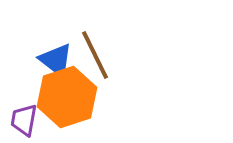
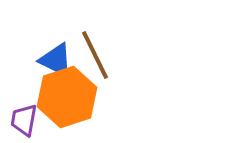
blue triangle: rotated 12 degrees counterclockwise
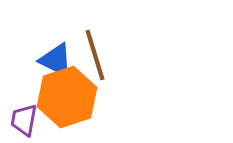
brown line: rotated 9 degrees clockwise
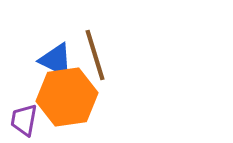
orange hexagon: rotated 10 degrees clockwise
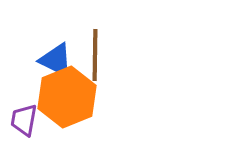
brown line: rotated 18 degrees clockwise
orange hexagon: rotated 14 degrees counterclockwise
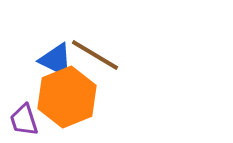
brown line: rotated 60 degrees counterclockwise
purple trapezoid: rotated 28 degrees counterclockwise
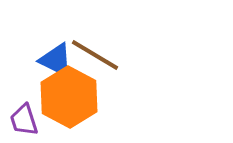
orange hexagon: moved 2 px right; rotated 10 degrees counterclockwise
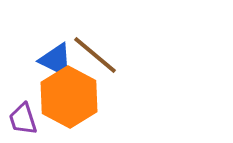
brown line: rotated 9 degrees clockwise
purple trapezoid: moved 1 px left, 1 px up
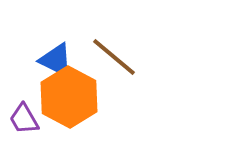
brown line: moved 19 px right, 2 px down
purple trapezoid: moved 1 px right; rotated 12 degrees counterclockwise
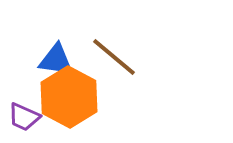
blue triangle: rotated 18 degrees counterclockwise
purple trapezoid: moved 2 px up; rotated 36 degrees counterclockwise
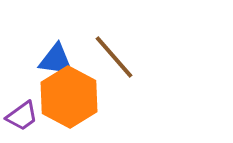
brown line: rotated 9 degrees clockwise
purple trapezoid: moved 2 px left, 1 px up; rotated 60 degrees counterclockwise
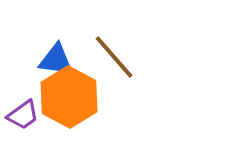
purple trapezoid: moved 1 px right, 1 px up
